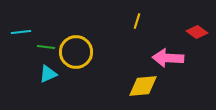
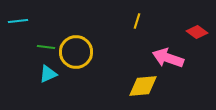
cyan line: moved 3 px left, 11 px up
pink arrow: rotated 16 degrees clockwise
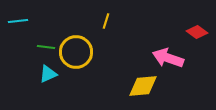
yellow line: moved 31 px left
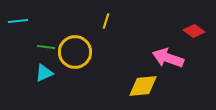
red diamond: moved 3 px left, 1 px up
yellow circle: moved 1 px left
cyan triangle: moved 4 px left, 1 px up
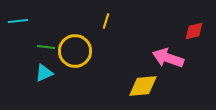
red diamond: rotated 50 degrees counterclockwise
yellow circle: moved 1 px up
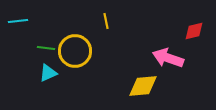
yellow line: rotated 28 degrees counterclockwise
green line: moved 1 px down
cyan triangle: moved 4 px right
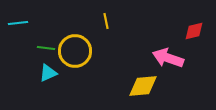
cyan line: moved 2 px down
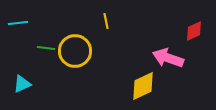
red diamond: rotated 10 degrees counterclockwise
cyan triangle: moved 26 px left, 11 px down
yellow diamond: rotated 20 degrees counterclockwise
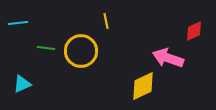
yellow circle: moved 6 px right
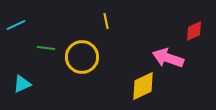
cyan line: moved 2 px left, 2 px down; rotated 18 degrees counterclockwise
yellow circle: moved 1 px right, 6 px down
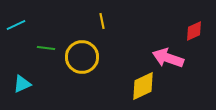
yellow line: moved 4 px left
